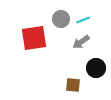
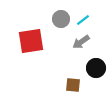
cyan line: rotated 16 degrees counterclockwise
red square: moved 3 px left, 3 px down
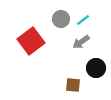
red square: rotated 28 degrees counterclockwise
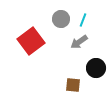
cyan line: rotated 32 degrees counterclockwise
gray arrow: moved 2 px left
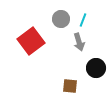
gray arrow: rotated 72 degrees counterclockwise
brown square: moved 3 px left, 1 px down
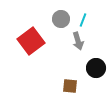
gray arrow: moved 1 px left, 1 px up
